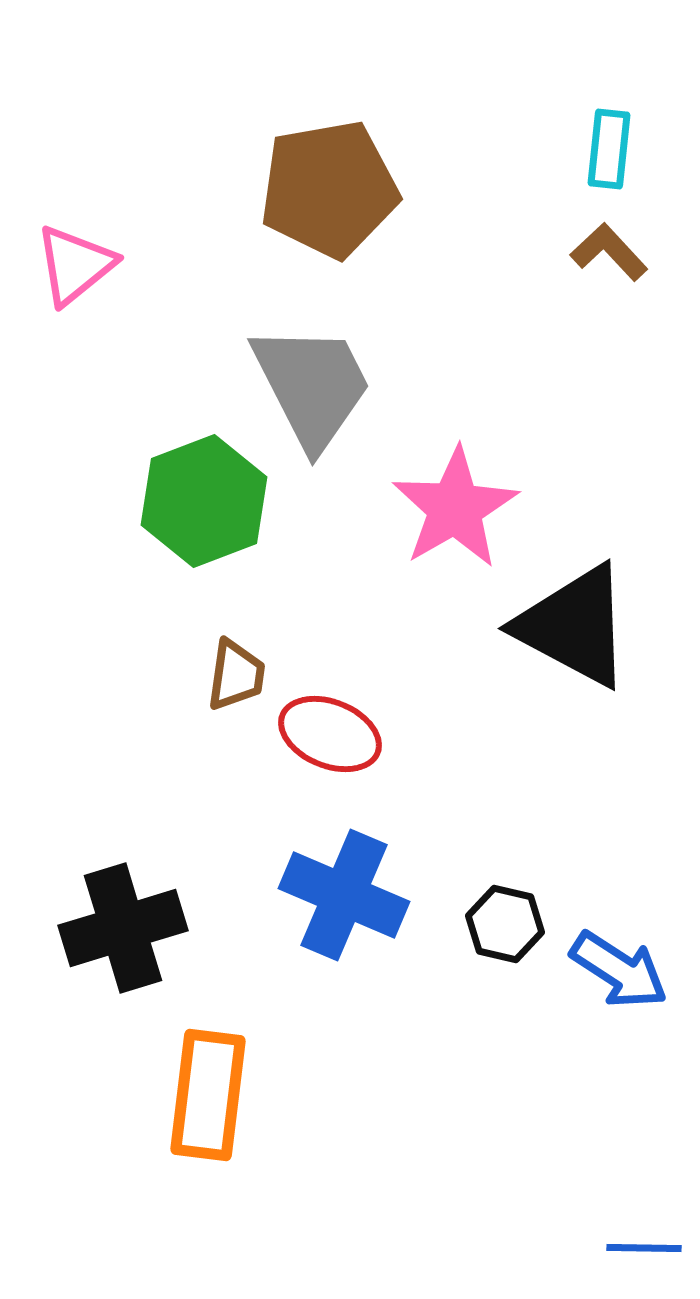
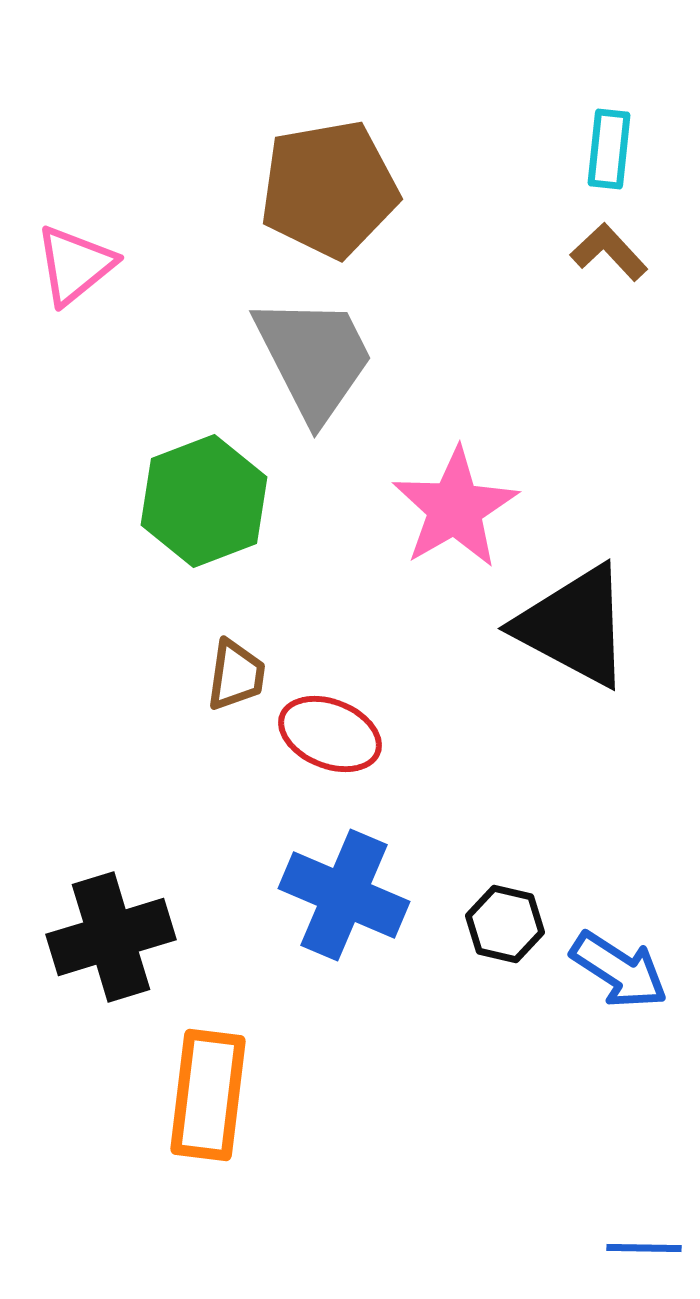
gray trapezoid: moved 2 px right, 28 px up
black cross: moved 12 px left, 9 px down
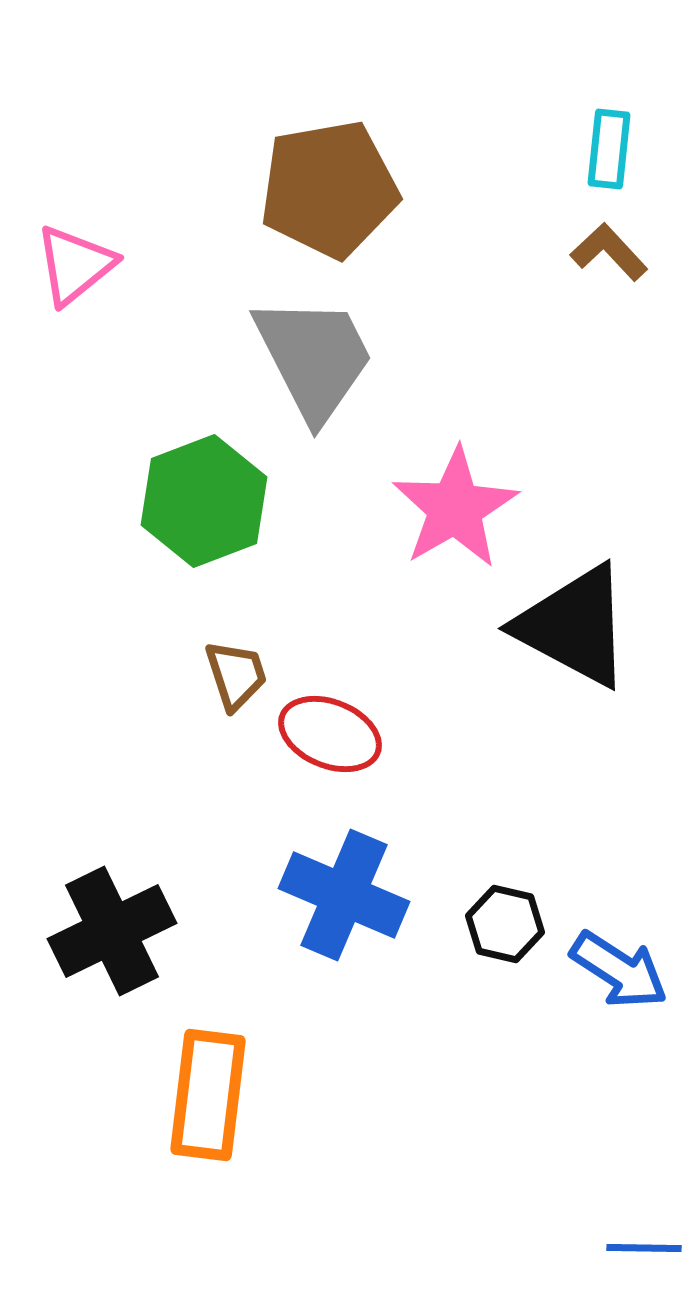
brown trapezoid: rotated 26 degrees counterclockwise
black cross: moved 1 px right, 6 px up; rotated 9 degrees counterclockwise
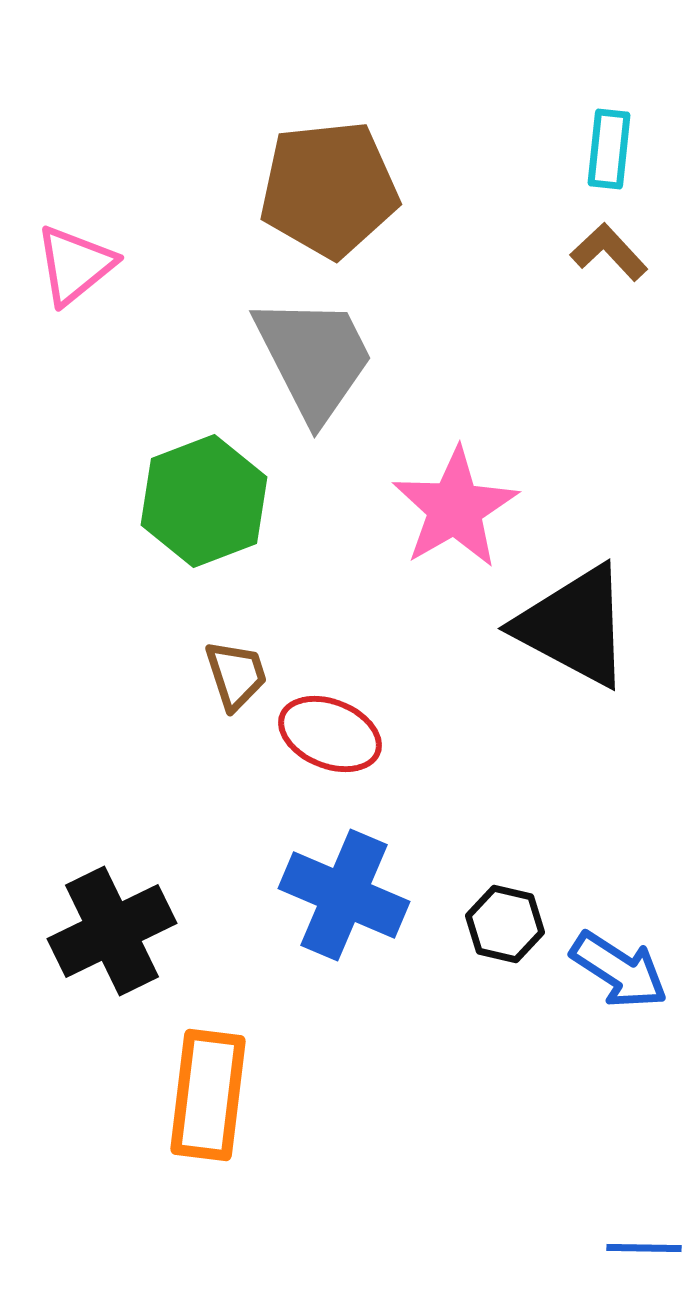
brown pentagon: rotated 4 degrees clockwise
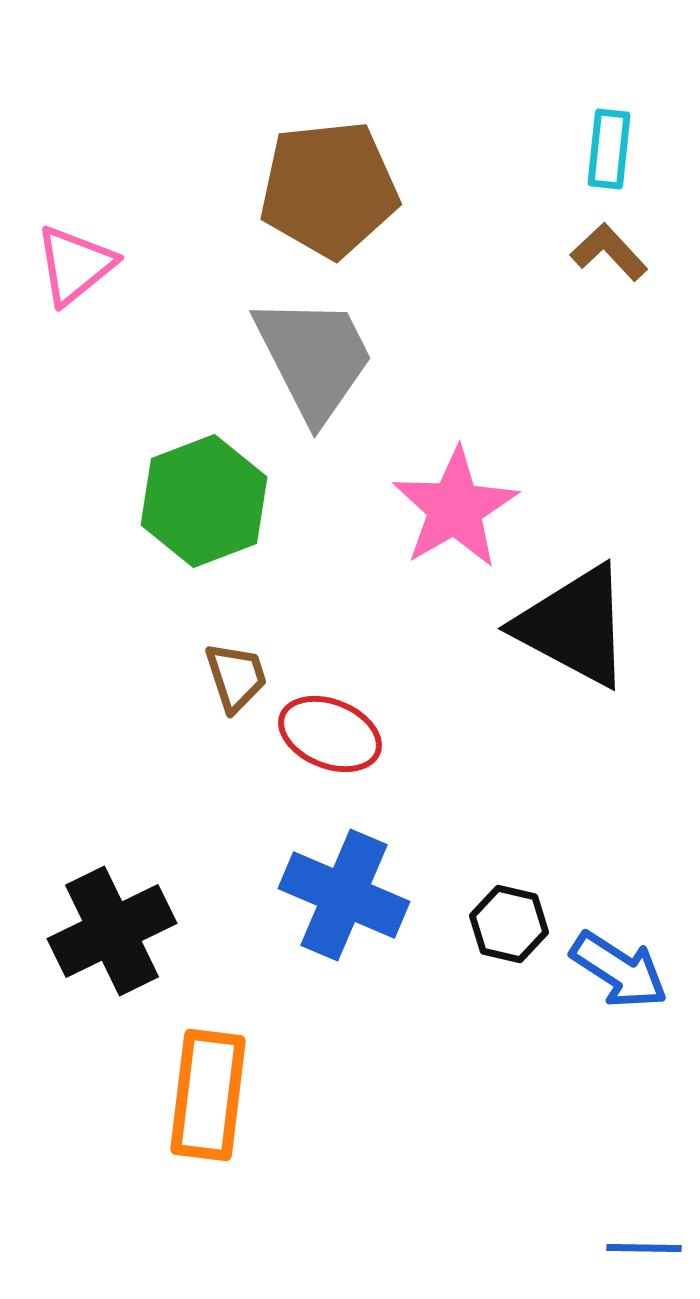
brown trapezoid: moved 2 px down
black hexagon: moved 4 px right
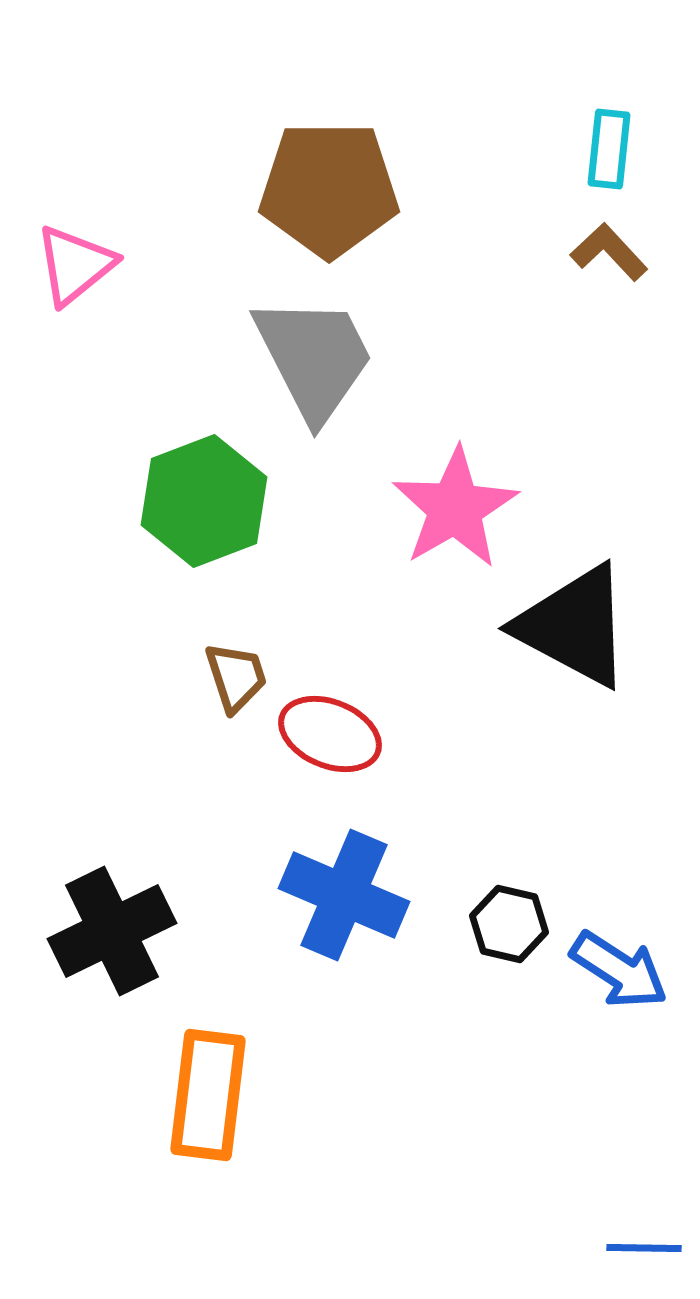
brown pentagon: rotated 6 degrees clockwise
